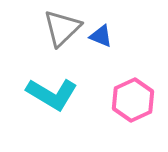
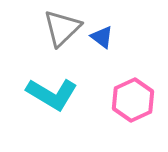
blue triangle: moved 1 px right, 1 px down; rotated 15 degrees clockwise
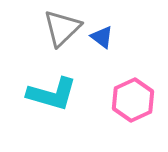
cyan L-shape: rotated 15 degrees counterclockwise
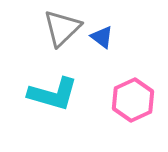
cyan L-shape: moved 1 px right
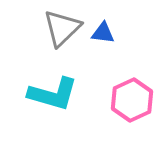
blue triangle: moved 1 px right, 4 px up; rotated 30 degrees counterclockwise
pink hexagon: moved 1 px left
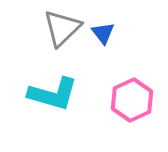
blue triangle: rotated 45 degrees clockwise
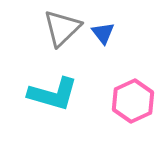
pink hexagon: moved 1 px right, 1 px down
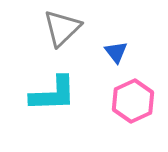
blue triangle: moved 13 px right, 19 px down
cyan L-shape: rotated 18 degrees counterclockwise
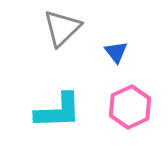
cyan L-shape: moved 5 px right, 17 px down
pink hexagon: moved 3 px left, 6 px down
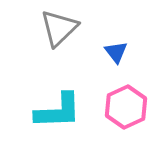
gray triangle: moved 3 px left
pink hexagon: moved 4 px left
